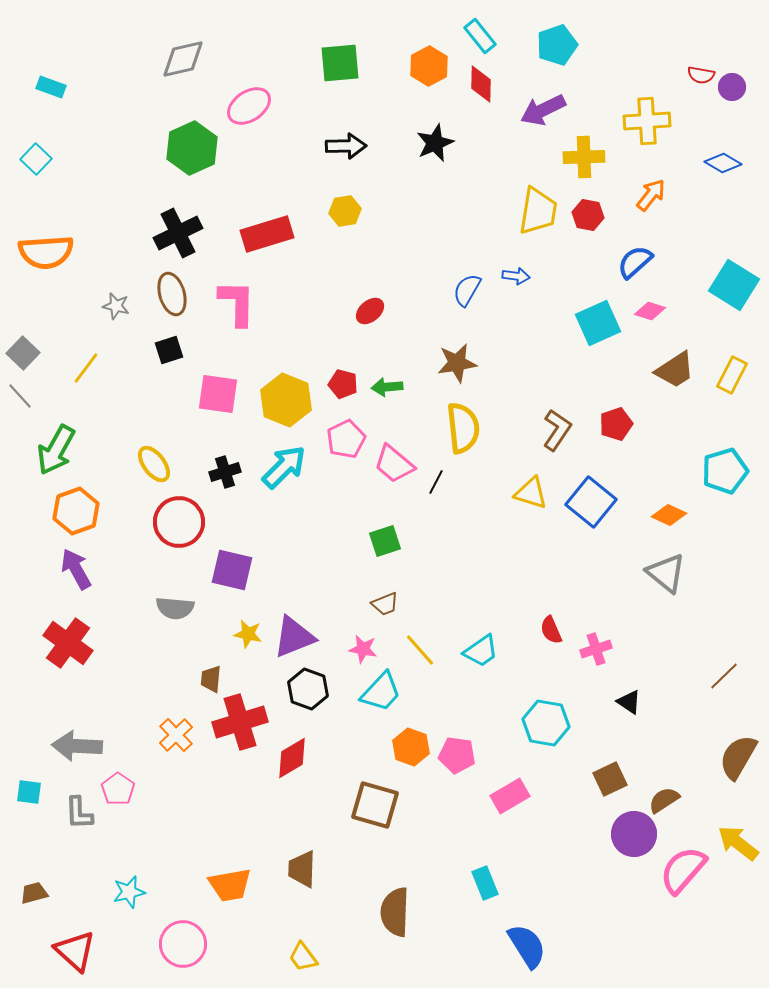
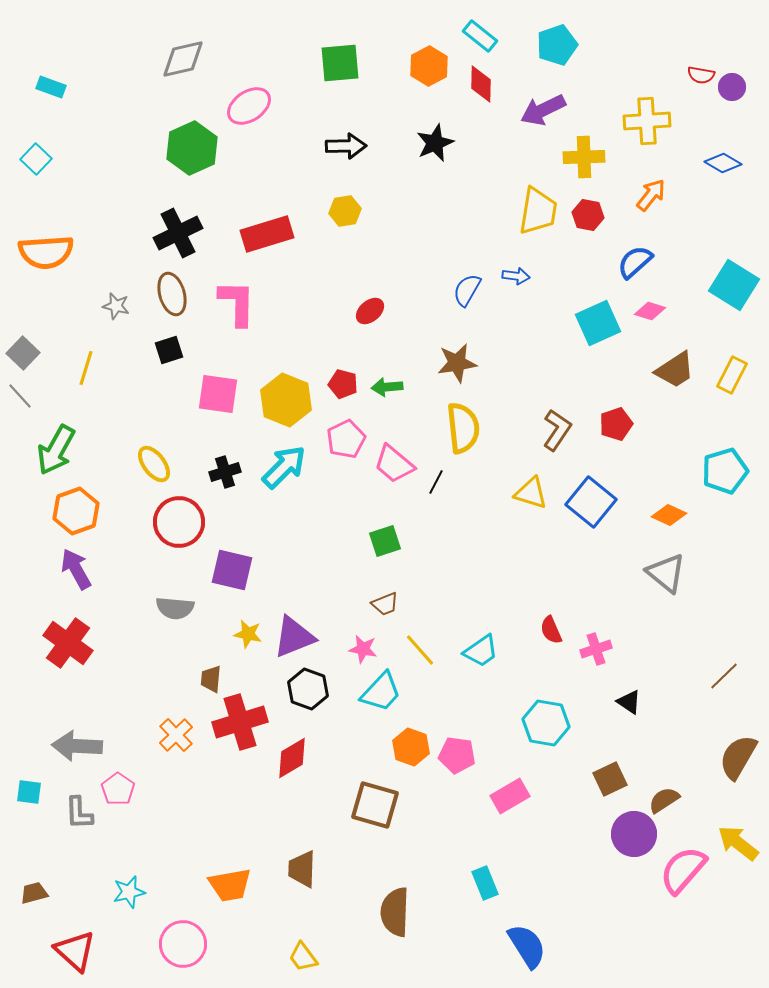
cyan rectangle at (480, 36): rotated 12 degrees counterclockwise
yellow line at (86, 368): rotated 20 degrees counterclockwise
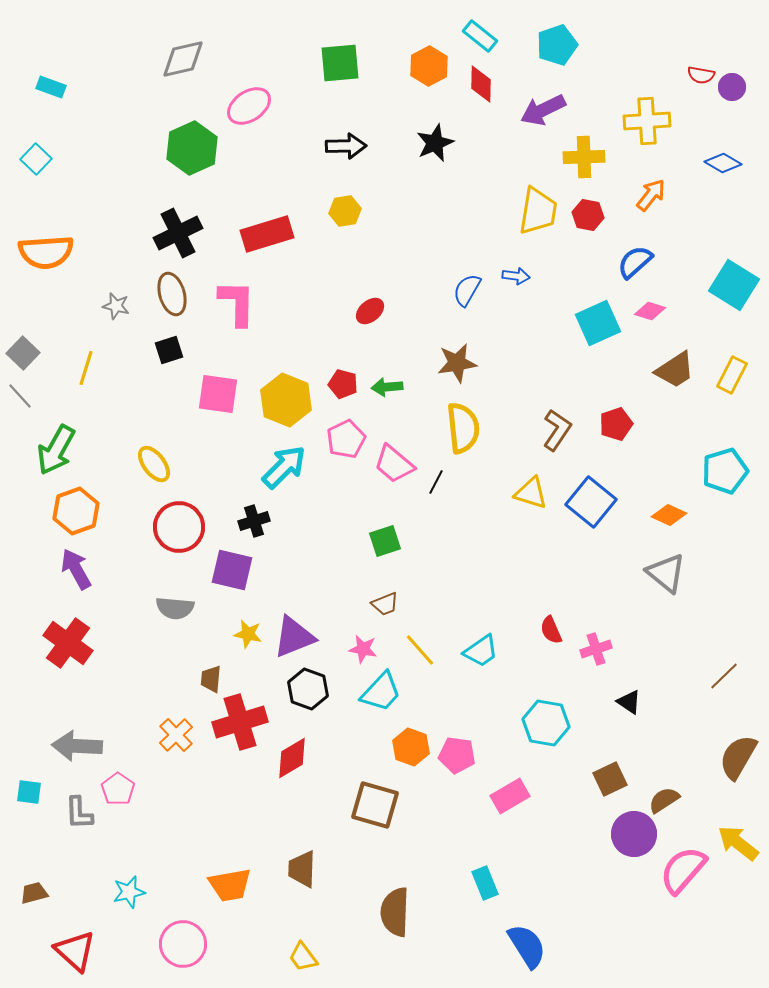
black cross at (225, 472): moved 29 px right, 49 px down
red circle at (179, 522): moved 5 px down
